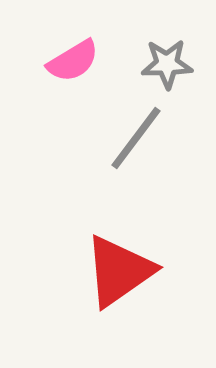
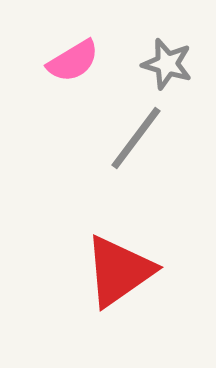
gray star: rotated 18 degrees clockwise
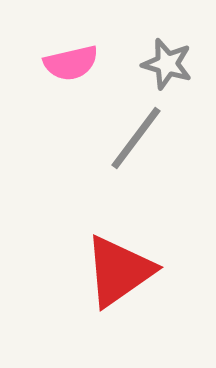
pink semicircle: moved 2 px left, 2 px down; rotated 18 degrees clockwise
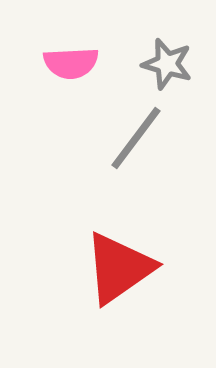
pink semicircle: rotated 10 degrees clockwise
red triangle: moved 3 px up
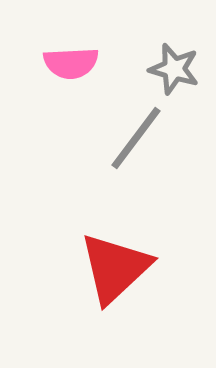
gray star: moved 7 px right, 5 px down
red triangle: moved 4 px left; rotated 8 degrees counterclockwise
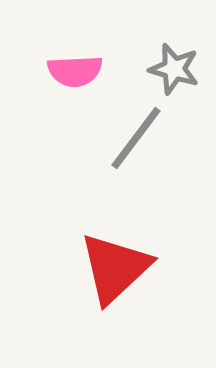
pink semicircle: moved 4 px right, 8 px down
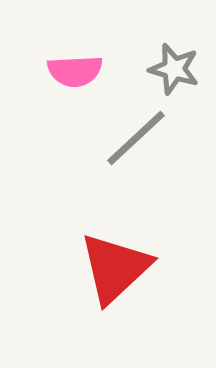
gray line: rotated 10 degrees clockwise
